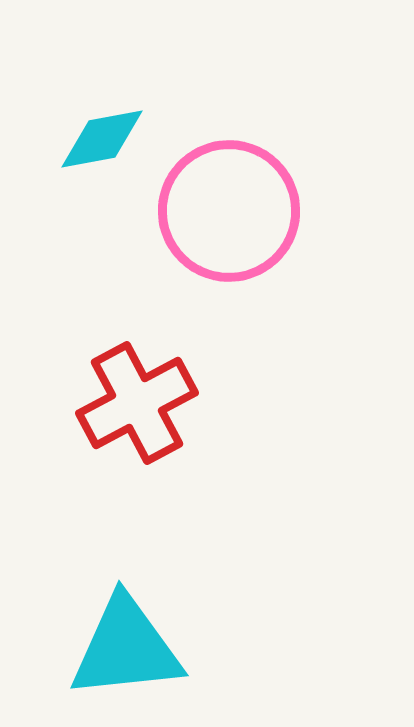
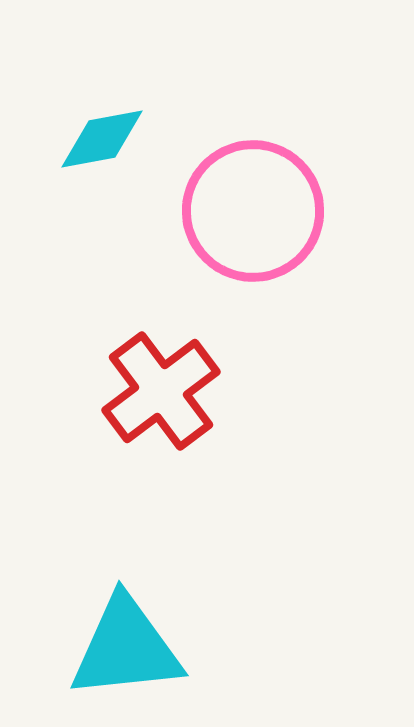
pink circle: moved 24 px right
red cross: moved 24 px right, 12 px up; rotated 9 degrees counterclockwise
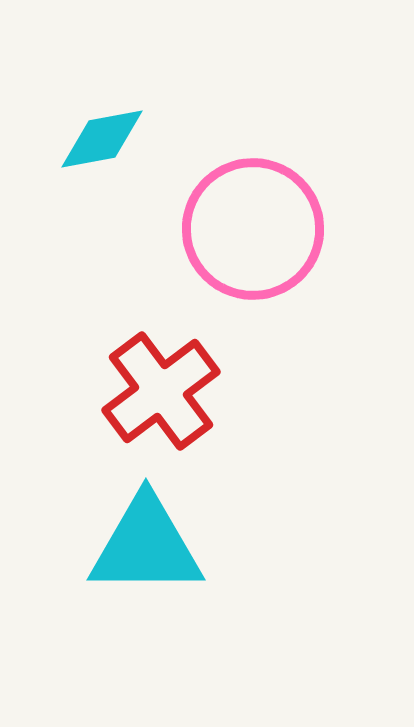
pink circle: moved 18 px down
cyan triangle: moved 20 px right, 102 px up; rotated 6 degrees clockwise
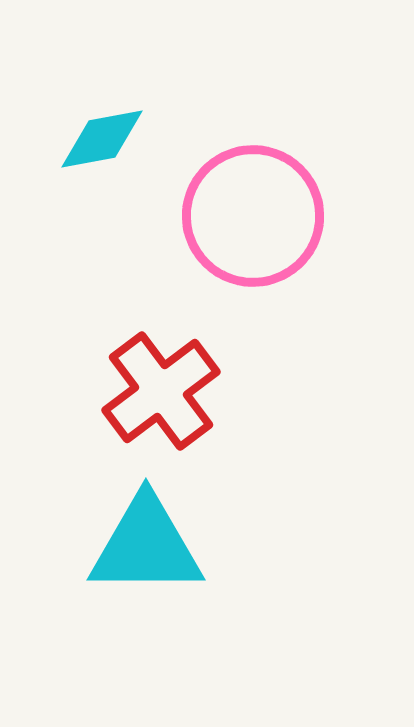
pink circle: moved 13 px up
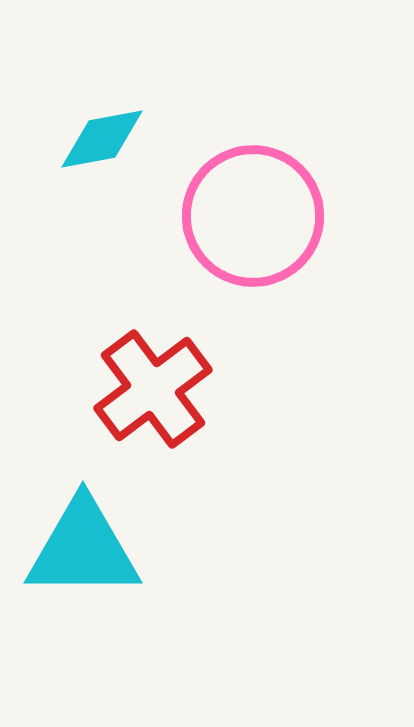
red cross: moved 8 px left, 2 px up
cyan triangle: moved 63 px left, 3 px down
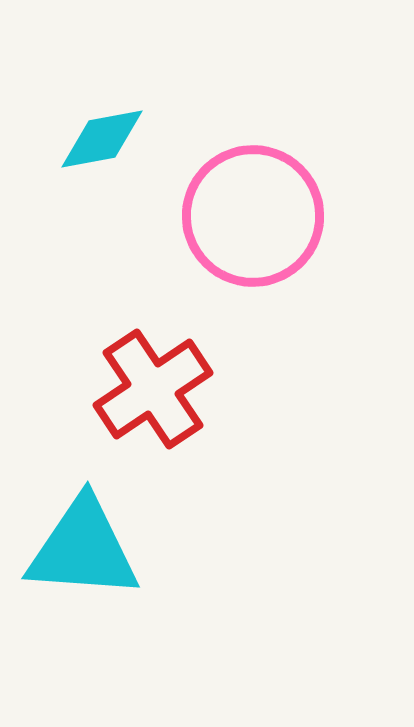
red cross: rotated 3 degrees clockwise
cyan triangle: rotated 4 degrees clockwise
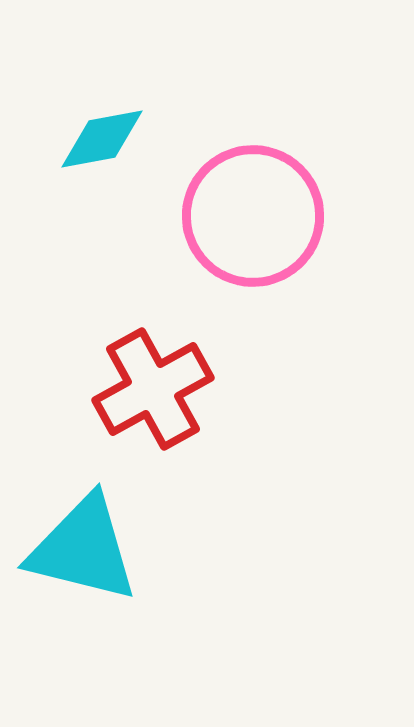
red cross: rotated 5 degrees clockwise
cyan triangle: rotated 10 degrees clockwise
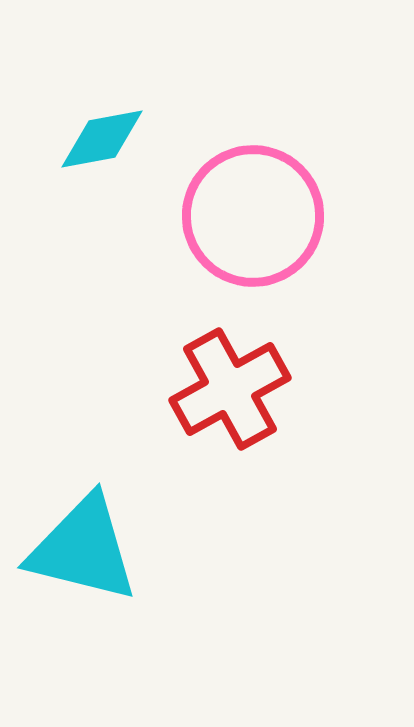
red cross: moved 77 px right
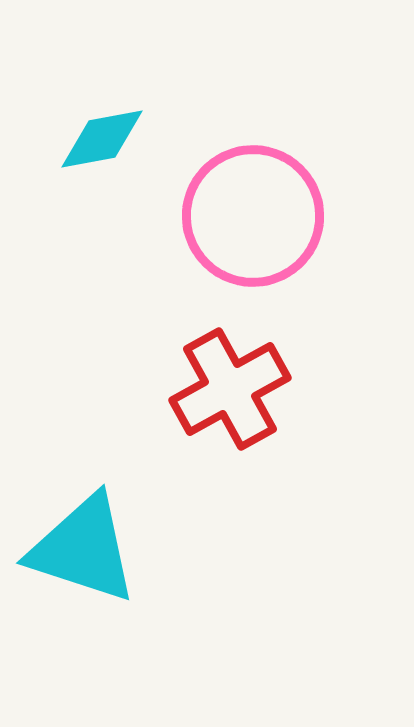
cyan triangle: rotated 4 degrees clockwise
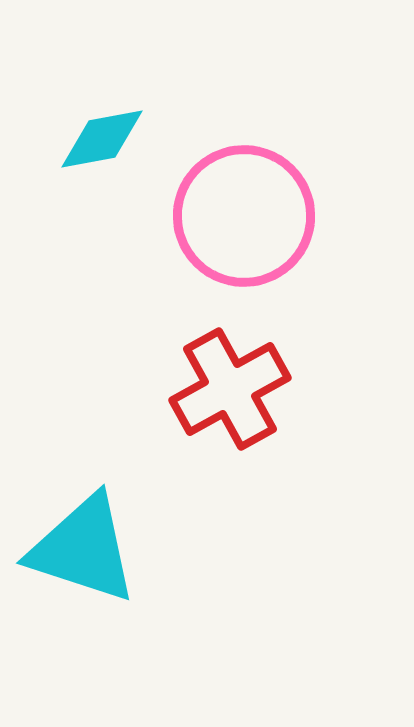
pink circle: moved 9 px left
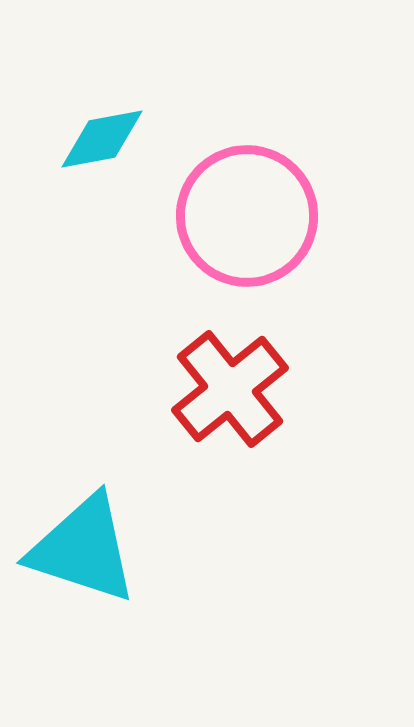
pink circle: moved 3 px right
red cross: rotated 10 degrees counterclockwise
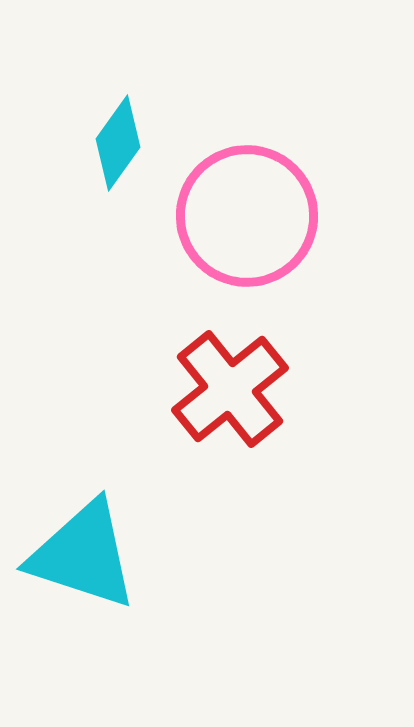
cyan diamond: moved 16 px right, 4 px down; rotated 44 degrees counterclockwise
cyan triangle: moved 6 px down
